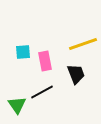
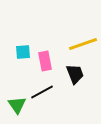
black trapezoid: moved 1 px left
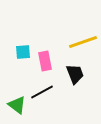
yellow line: moved 2 px up
green triangle: rotated 18 degrees counterclockwise
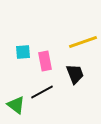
green triangle: moved 1 px left
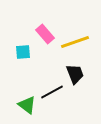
yellow line: moved 8 px left
pink rectangle: moved 27 px up; rotated 30 degrees counterclockwise
black line: moved 10 px right
green triangle: moved 11 px right
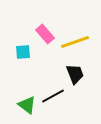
black line: moved 1 px right, 4 px down
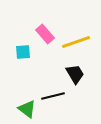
yellow line: moved 1 px right
black trapezoid: rotated 10 degrees counterclockwise
black line: rotated 15 degrees clockwise
green triangle: moved 4 px down
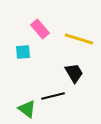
pink rectangle: moved 5 px left, 5 px up
yellow line: moved 3 px right, 3 px up; rotated 36 degrees clockwise
black trapezoid: moved 1 px left, 1 px up
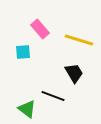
yellow line: moved 1 px down
black line: rotated 35 degrees clockwise
